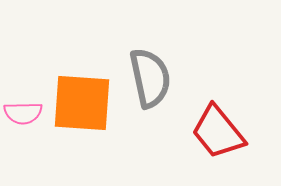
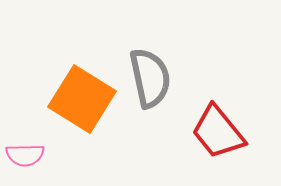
orange square: moved 4 px up; rotated 28 degrees clockwise
pink semicircle: moved 2 px right, 42 px down
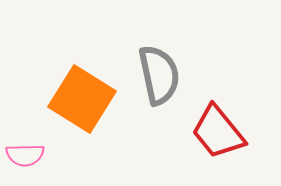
gray semicircle: moved 9 px right, 3 px up
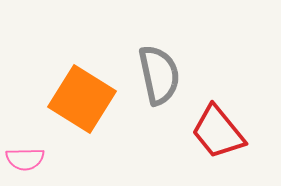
pink semicircle: moved 4 px down
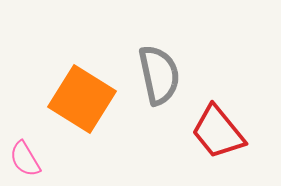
pink semicircle: rotated 60 degrees clockwise
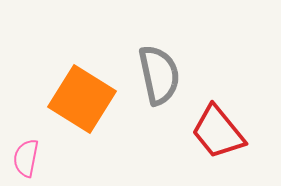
pink semicircle: moved 1 px right, 1 px up; rotated 42 degrees clockwise
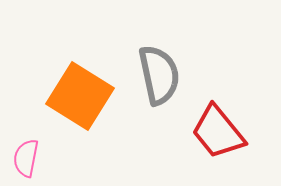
orange square: moved 2 px left, 3 px up
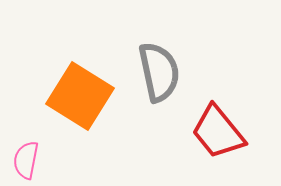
gray semicircle: moved 3 px up
pink semicircle: moved 2 px down
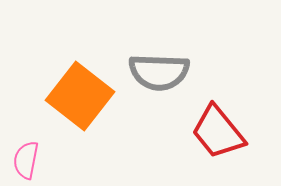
gray semicircle: rotated 104 degrees clockwise
orange square: rotated 6 degrees clockwise
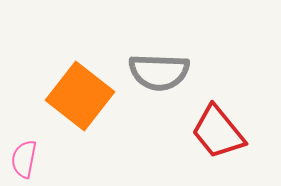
pink semicircle: moved 2 px left, 1 px up
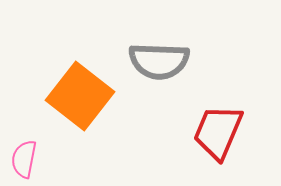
gray semicircle: moved 11 px up
red trapezoid: rotated 62 degrees clockwise
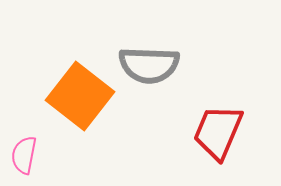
gray semicircle: moved 10 px left, 4 px down
pink semicircle: moved 4 px up
